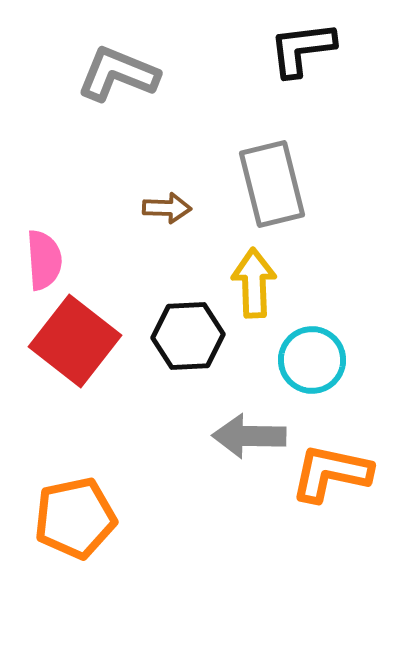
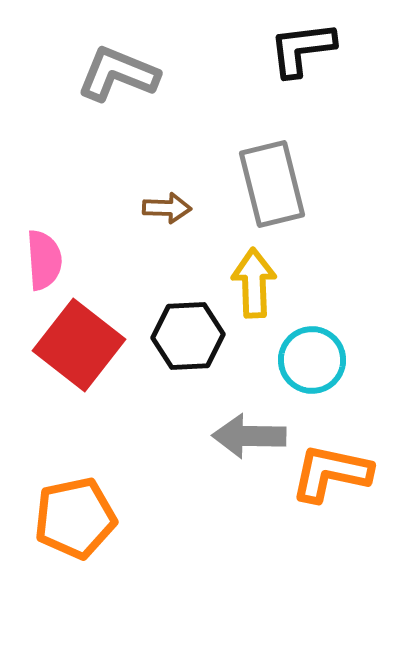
red square: moved 4 px right, 4 px down
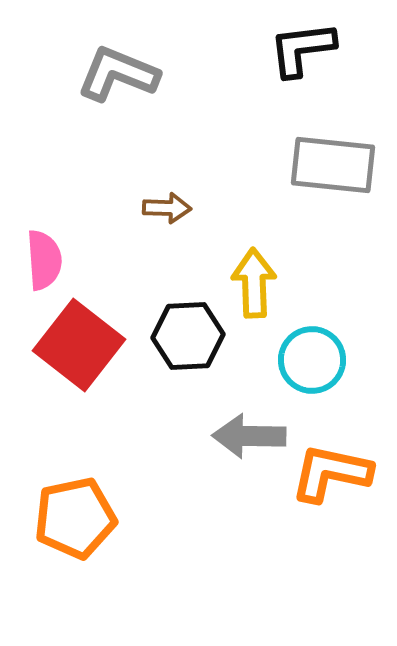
gray rectangle: moved 61 px right, 19 px up; rotated 70 degrees counterclockwise
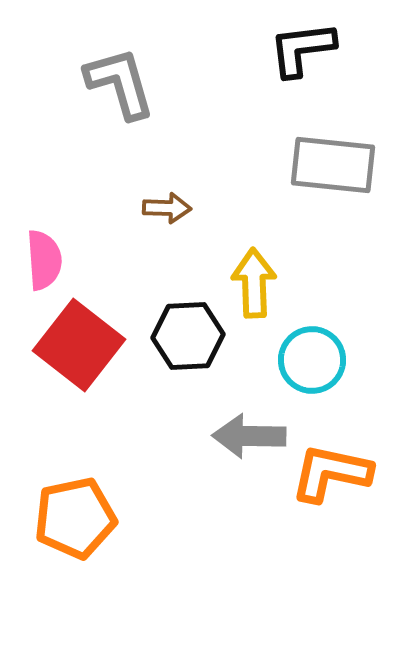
gray L-shape: moved 2 px right, 9 px down; rotated 52 degrees clockwise
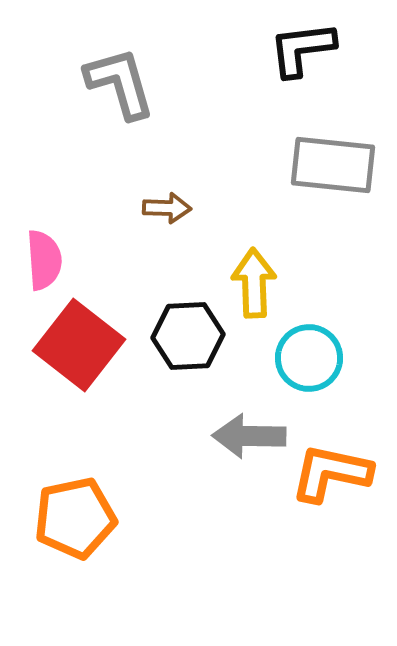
cyan circle: moved 3 px left, 2 px up
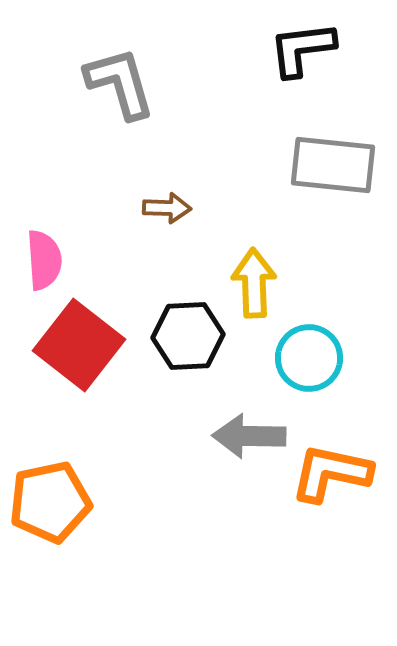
orange pentagon: moved 25 px left, 16 px up
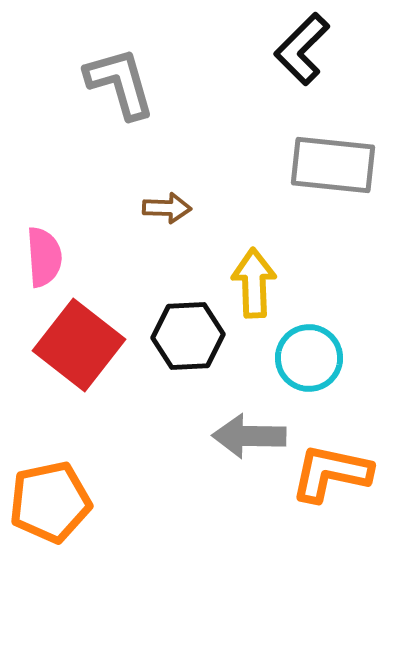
black L-shape: rotated 38 degrees counterclockwise
pink semicircle: moved 3 px up
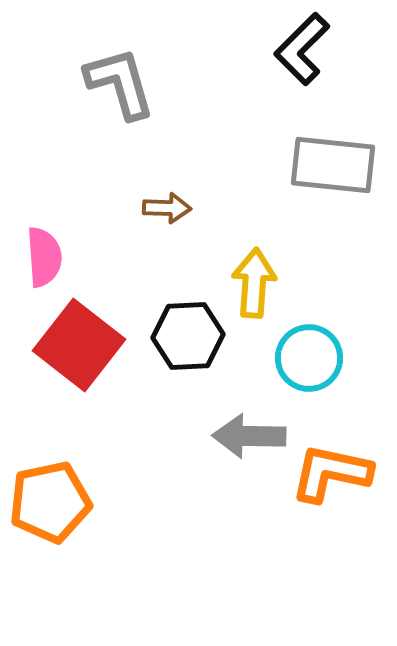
yellow arrow: rotated 6 degrees clockwise
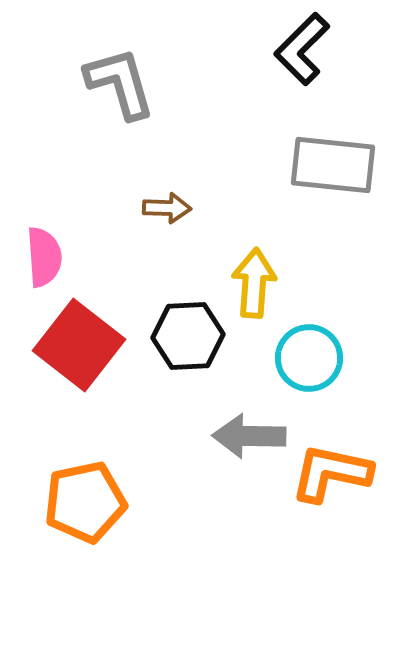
orange pentagon: moved 35 px right
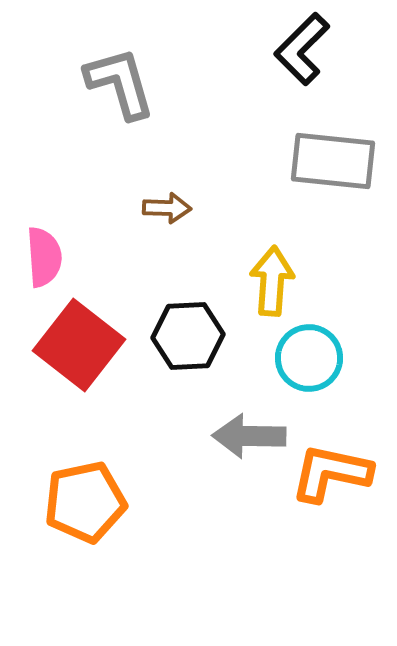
gray rectangle: moved 4 px up
yellow arrow: moved 18 px right, 2 px up
